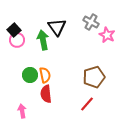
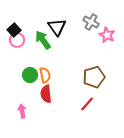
green arrow: rotated 24 degrees counterclockwise
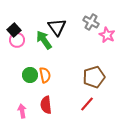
green arrow: moved 1 px right
red semicircle: moved 11 px down
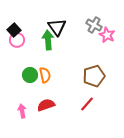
gray cross: moved 3 px right, 3 px down
green arrow: moved 4 px right; rotated 30 degrees clockwise
brown pentagon: moved 1 px up
red semicircle: rotated 78 degrees clockwise
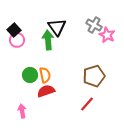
red semicircle: moved 14 px up
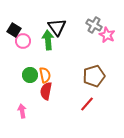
black square: rotated 16 degrees counterclockwise
pink circle: moved 6 px right, 1 px down
red semicircle: rotated 60 degrees counterclockwise
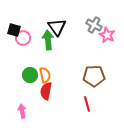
black square: rotated 16 degrees counterclockwise
pink circle: moved 3 px up
brown pentagon: rotated 15 degrees clockwise
red line: rotated 56 degrees counterclockwise
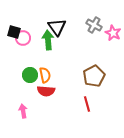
black square: moved 2 px down
pink star: moved 6 px right, 2 px up
brown pentagon: rotated 25 degrees counterclockwise
red semicircle: rotated 96 degrees counterclockwise
pink arrow: moved 1 px right
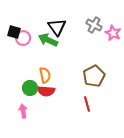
green arrow: rotated 60 degrees counterclockwise
green circle: moved 13 px down
